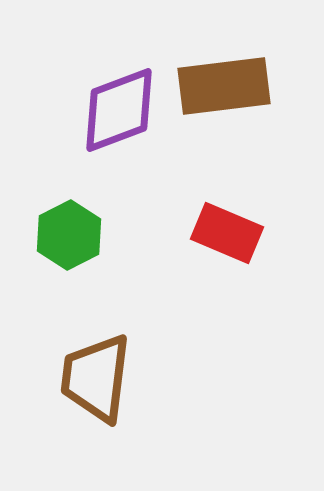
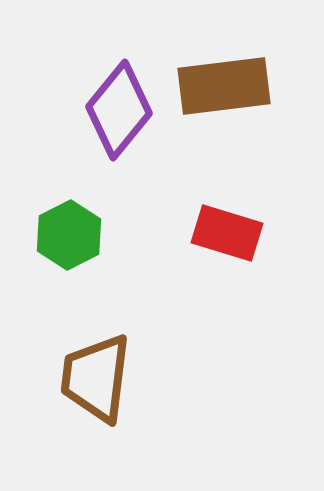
purple diamond: rotated 30 degrees counterclockwise
red rectangle: rotated 6 degrees counterclockwise
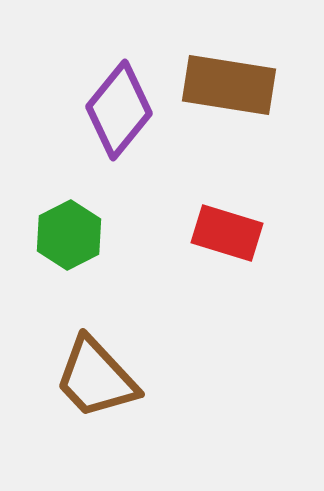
brown rectangle: moved 5 px right, 1 px up; rotated 16 degrees clockwise
brown trapezoid: rotated 50 degrees counterclockwise
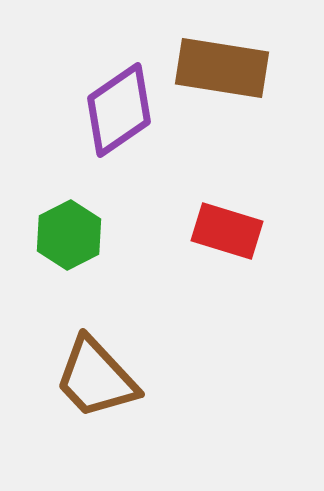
brown rectangle: moved 7 px left, 17 px up
purple diamond: rotated 16 degrees clockwise
red rectangle: moved 2 px up
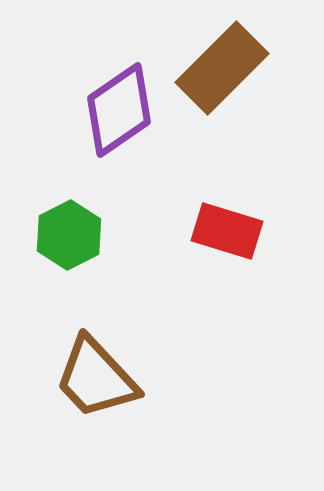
brown rectangle: rotated 54 degrees counterclockwise
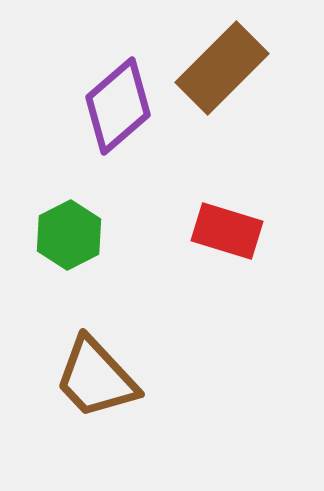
purple diamond: moved 1 px left, 4 px up; rotated 6 degrees counterclockwise
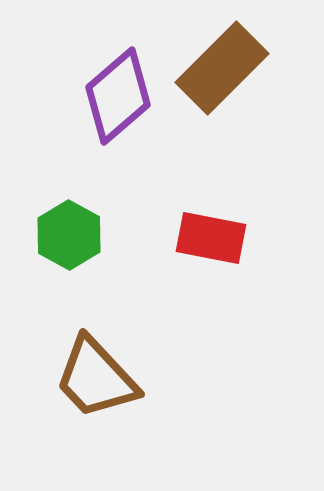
purple diamond: moved 10 px up
red rectangle: moved 16 px left, 7 px down; rotated 6 degrees counterclockwise
green hexagon: rotated 4 degrees counterclockwise
